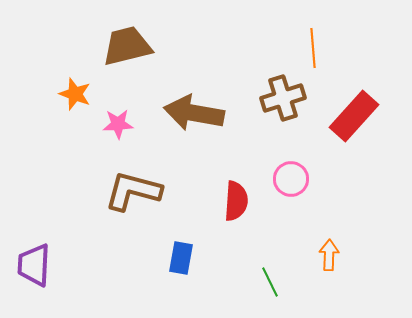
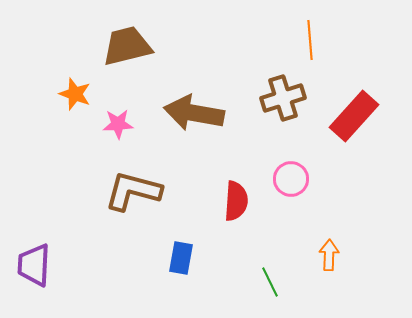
orange line: moved 3 px left, 8 px up
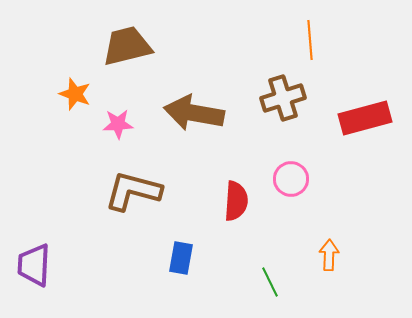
red rectangle: moved 11 px right, 2 px down; rotated 33 degrees clockwise
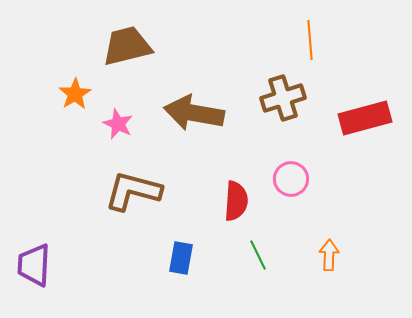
orange star: rotated 20 degrees clockwise
pink star: rotated 28 degrees clockwise
green line: moved 12 px left, 27 px up
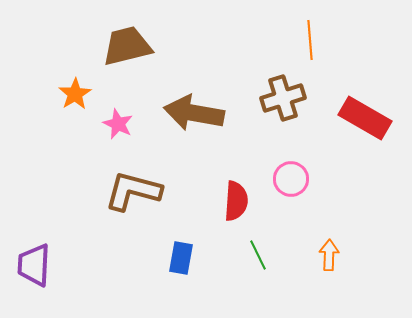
red rectangle: rotated 45 degrees clockwise
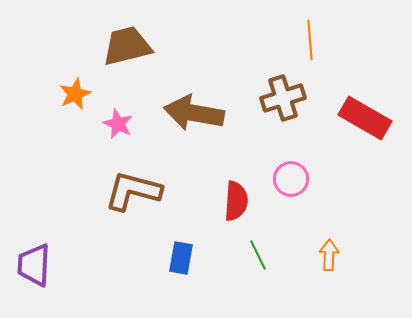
orange star: rotated 8 degrees clockwise
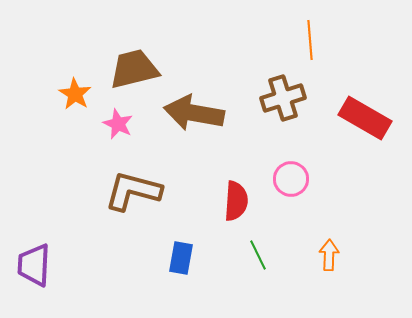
brown trapezoid: moved 7 px right, 23 px down
orange star: rotated 16 degrees counterclockwise
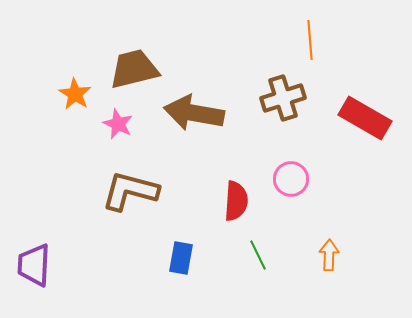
brown L-shape: moved 3 px left
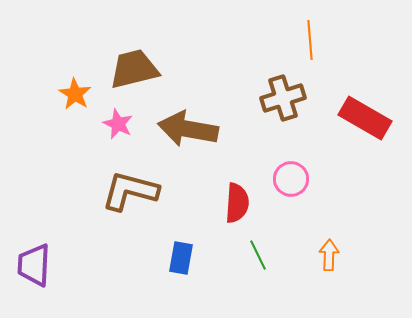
brown arrow: moved 6 px left, 16 px down
red semicircle: moved 1 px right, 2 px down
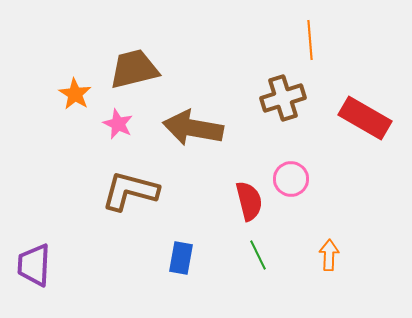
brown arrow: moved 5 px right, 1 px up
red semicircle: moved 12 px right, 2 px up; rotated 18 degrees counterclockwise
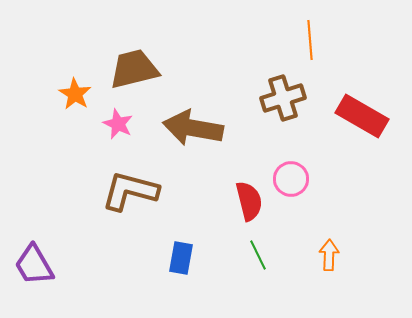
red rectangle: moved 3 px left, 2 px up
purple trapezoid: rotated 33 degrees counterclockwise
